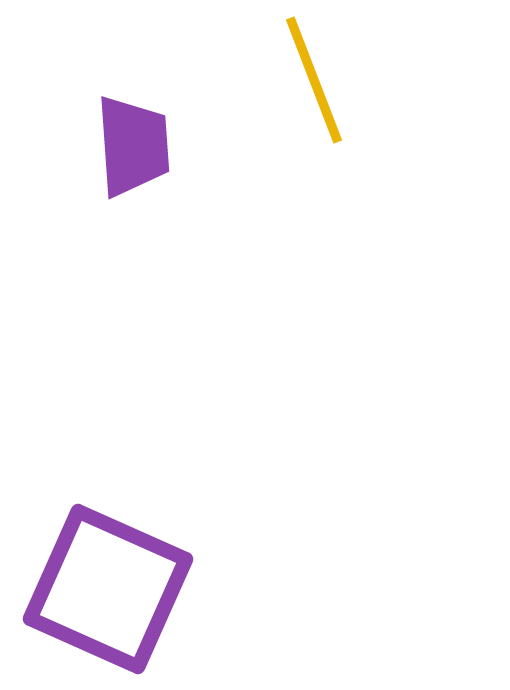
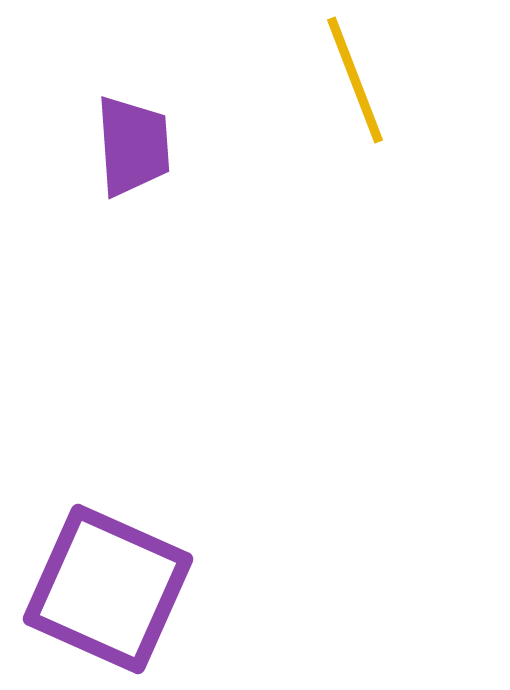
yellow line: moved 41 px right
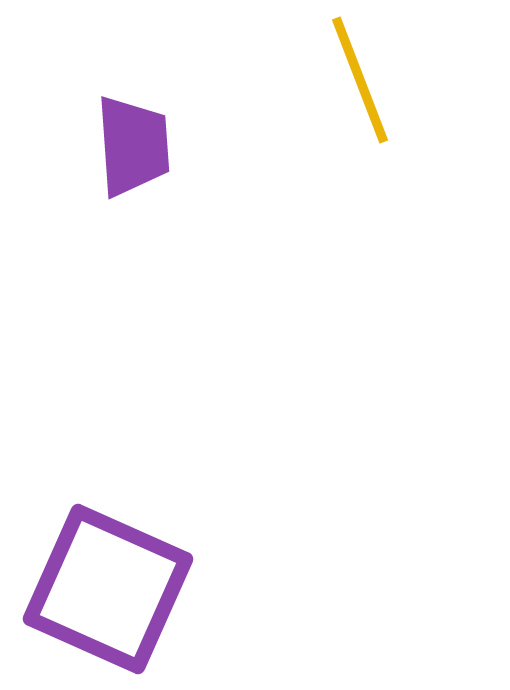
yellow line: moved 5 px right
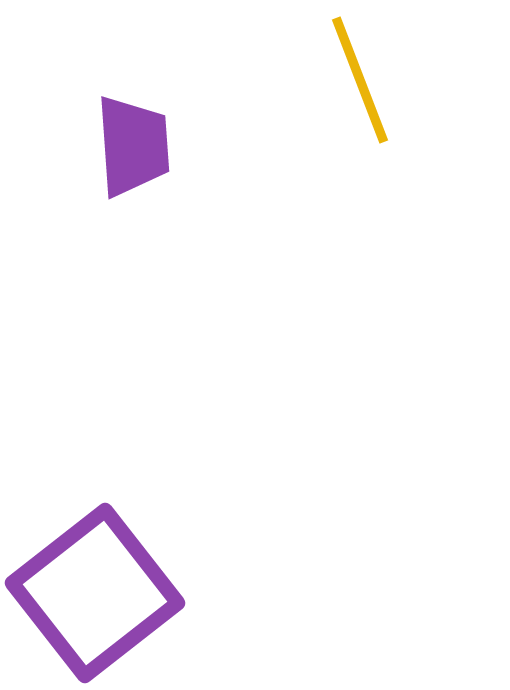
purple square: moved 13 px left, 4 px down; rotated 28 degrees clockwise
